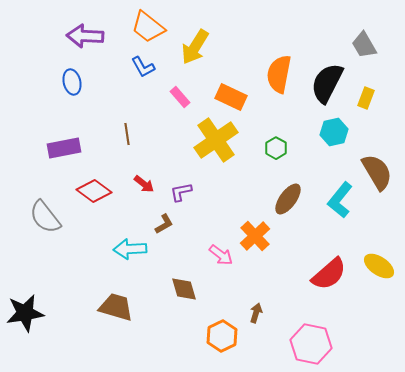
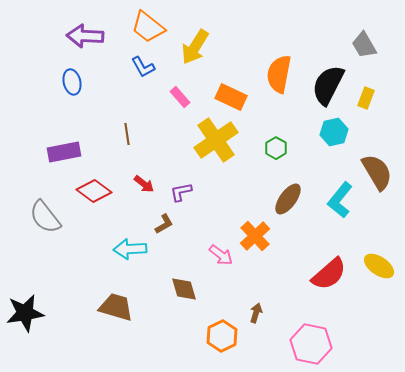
black semicircle: moved 1 px right, 2 px down
purple rectangle: moved 4 px down
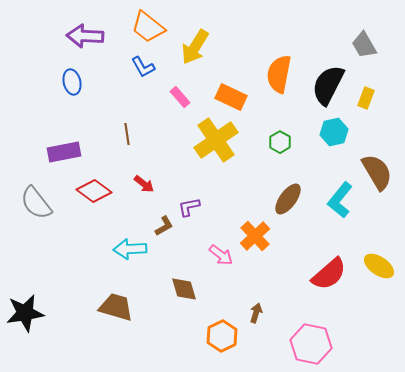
green hexagon: moved 4 px right, 6 px up
purple L-shape: moved 8 px right, 15 px down
gray semicircle: moved 9 px left, 14 px up
brown L-shape: moved 2 px down
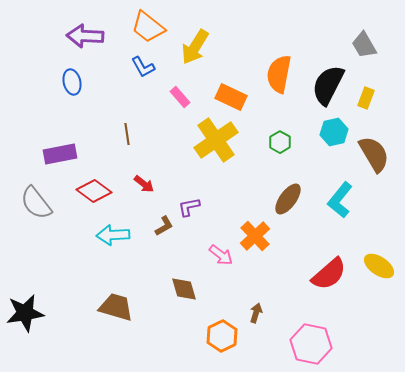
purple rectangle: moved 4 px left, 2 px down
brown semicircle: moved 3 px left, 18 px up
cyan arrow: moved 17 px left, 14 px up
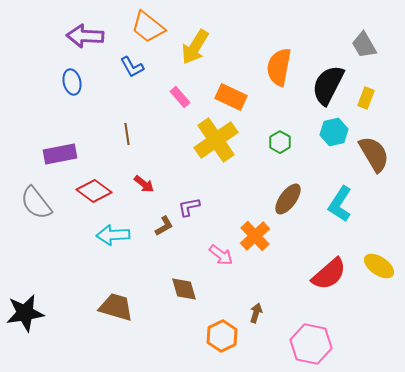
blue L-shape: moved 11 px left
orange semicircle: moved 7 px up
cyan L-shape: moved 4 px down; rotated 6 degrees counterclockwise
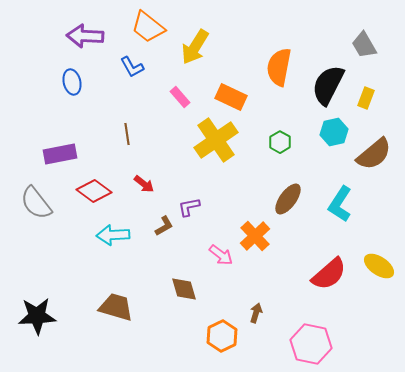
brown semicircle: rotated 81 degrees clockwise
black star: moved 12 px right, 3 px down; rotated 6 degrees clockwise
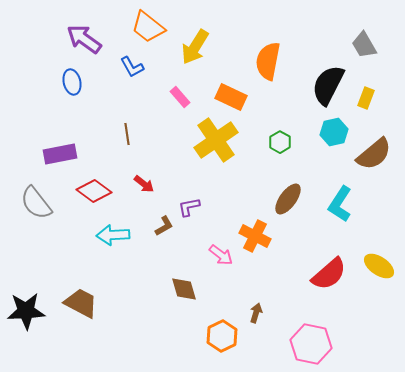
purple arrow: moved 1 px left, 3 px down; rotated 33 degrees clockwise
orange semicircle: moved 11 px left, 6 px up
orange cross: rotated 20 degrees counterclockwise
brown trapezoid: moved 35 px left, 4 px up; rotated 12 degrees clockwise
black star: moved 11 px left, 5 px up
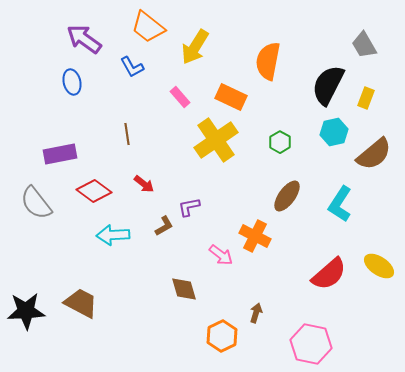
brown ellipse: moved 1 px left, 3 px up
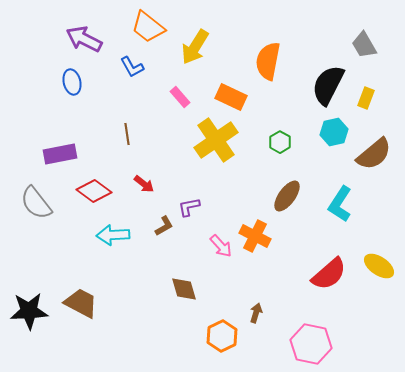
purple arrow: rotated 9 degrees counterclockwise
pink arrow: moved 9 px up; rotated 10 degrees clockwise
black star: moved 3 px right
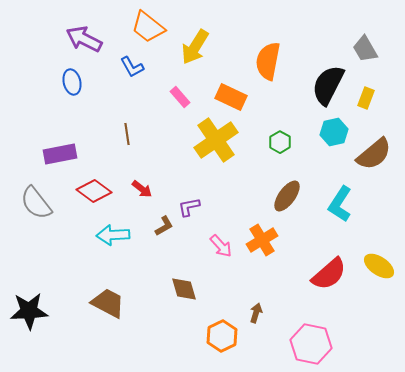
gray trapezoid: moved 1 px right, 4 px down
red arrow: moved 2 px left, 5 px down
orange cross: moved 7 px right, 4 px down; rotated 32 degrees clockwise
brown trapezoid: moved 27 px right
